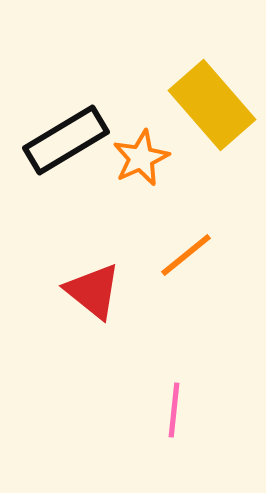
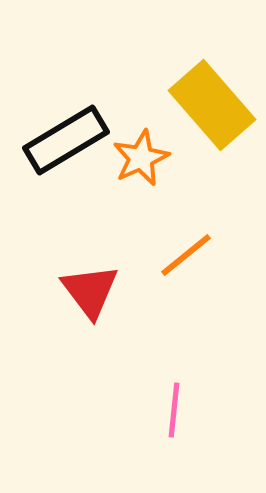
red triangle: moved 3 px left; rotated 14 degrees clockwise
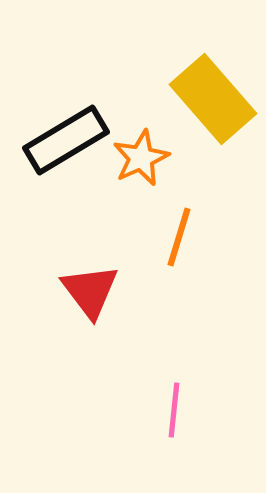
yellow rectangle: moved 1 px right, 6 px up
orange line: moved 7 px left, 18 px up; rotated 34 degrees counterclockwise
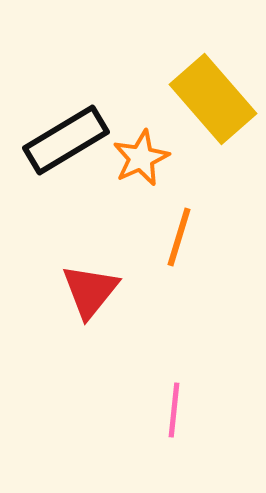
red triangle: rotated 16 degrees clockwise
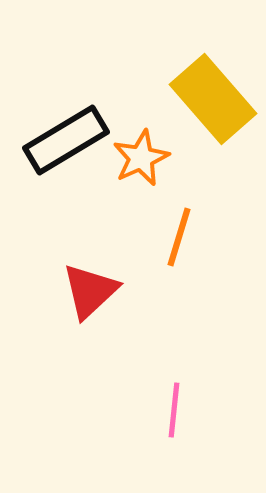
red triangle: rotated 8 degrees clockwise
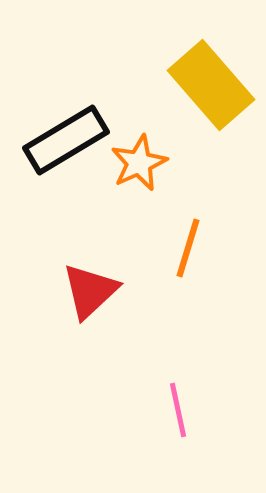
yellow rectangle: moved 2 px left, 14 px up
orange star: moved 2 px left, 5 px down
orange line: moved 9 px right, 11 px down
pink line: moved 4 px right; rotated 18 degrees counterclockwise
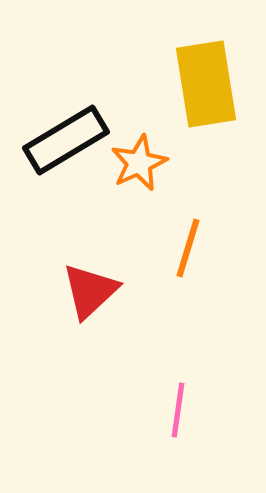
yellow rectangle: moved 5 px left, 1 px up; rotated 32 degrees clockwise
pink line: rotated 20 degrees clockwise
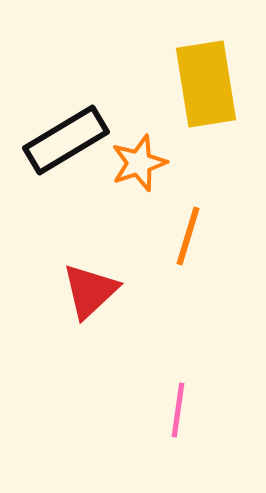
orange star: rotated 6 degrees clockwise
orange line: moved 12 px up
